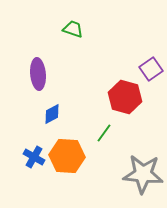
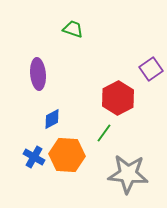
red hexagon: moved 7 px left, 1 px down; rotated 16 degrees clockwise
blue diamond: moved 5 px down
orange hexagon: moved 1 px up
gray star: moved 15 px left
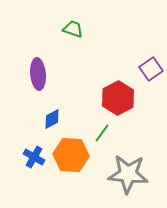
green line: moved 2 px left
orange hexagon: moved 4 px right
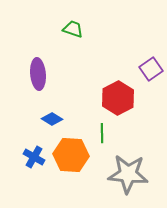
blue diamond: rotated 60 degrees clockwise
green line: rotated 36 degrees counterclockwise
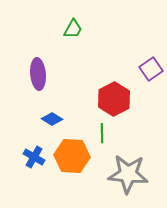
green trapezoid: rotated 100 degrees clockwise
red hexagon: moved 4 px left, 1 px down
orange hexagon: moved 1 px right, 1 px down
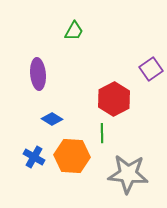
green trapezoid: moved 1 px right, 2 px down
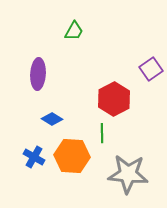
purple ellipse: rotated 8 degrees clockwise
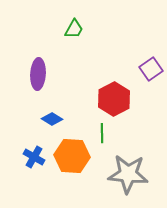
green trapezoid: moved 2 px up
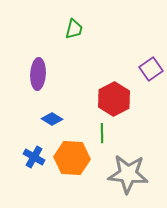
green trapezoid: rotated 15 degrees counterclockwise
orange hexagon: moved 2 px down
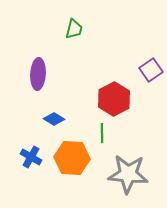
purple square: moved 1 px down
blue diamond: moved 2 px right
blue cross: moved 3 px left
